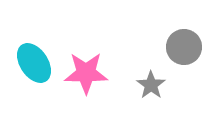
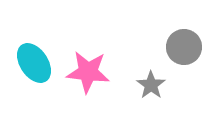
pink star: moved 2 px right, 1 px up; rotated 6 degrees clockwise
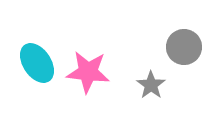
cyan ellipse: moved 3 px right
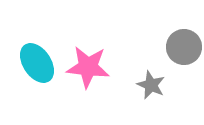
pink star: moved 5 px up
gray star: rotated 12 degrees counterclockwise
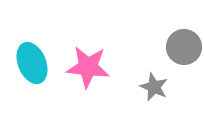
cyan ellipse: moved 5 px left; rotated 12 degrees clockwise
gray star: moved 3 px right, 2 px down
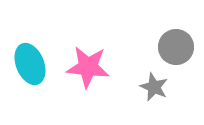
gray circle: moved 8 px left
cyan ellipse: moved 2 px left, 1 px down
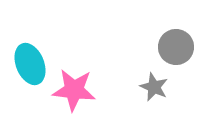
pink star: moved 14 px left, 23 px down
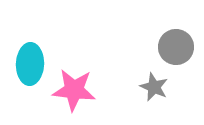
cyan ellipse: rotated 24 degrees clockwise
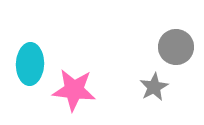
gray star: rotated 20 degrees clockwise
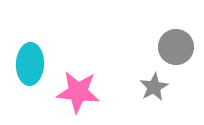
pink star: moved 4 px right, 2 px down
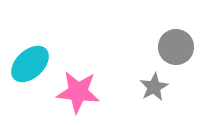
cyan ellipse: rotated 45 degrees clockwise
